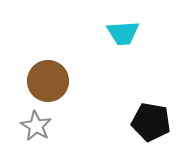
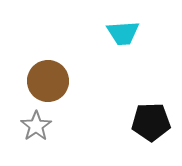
black pentagon: rotated 12 degrees counterclockwise
gray star: rotated 8 degrees clockwise
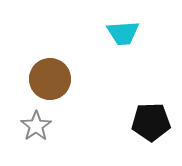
brown circle: moved 2 px right, 2 px up
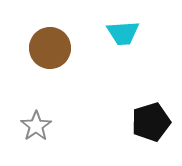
brown circle: moved 31 px up
black pentagon: rotated 15 degrees counterclockwise
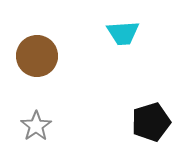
brown circle: moved 13 px left, 8 px down
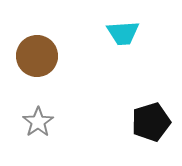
gray star: moved 2 px right, 4 px up
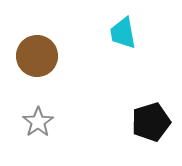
cyan trapezoid: rotated 84 degrees clockwise
